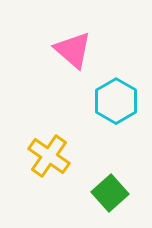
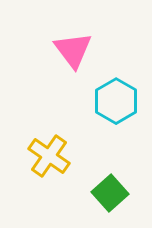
pink triangle: rotated 12 degrees clockwise
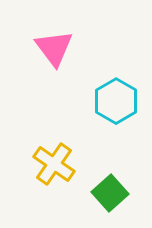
pink triangle: moved 19 px left, 2 px up
yellow cross: moved 5 px right, 8 px down
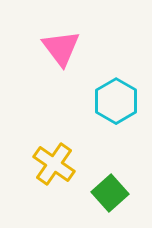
pink triangle: moved 7 px right
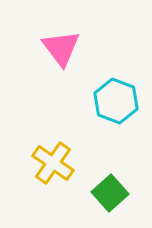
cyan hexagon: rotated 9 degrees counterclockwise
yellow cross: moved 1 px left, 1 px up
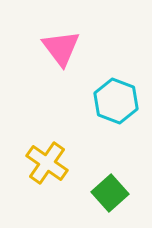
yellow cross: moved 6 px left
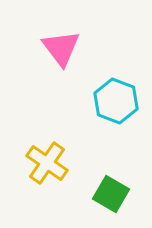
green square: moved 1 px right, 1 px down; rotated 18 degrees counterclockwise
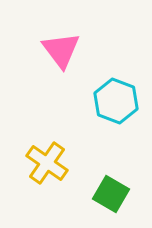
pink triangle: moved 2 px down
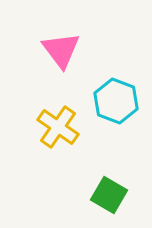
yellow cross: moved 11 px right, 36 px up
green square: moved 2 px left, 1 px down
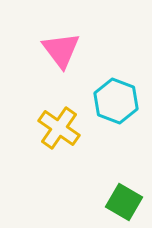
yellow cross: moved 1 px right, 1 px down
green square: moved 15 px right, 7 px down
